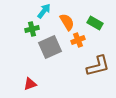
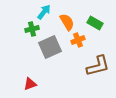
cyan arrow: moved 1 px down
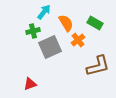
orange semicircle: moved 1 px left, 1 px down
green cross: moved 1 px right, 2 px down
orange cross: rotated 16 degrees counterclockwise
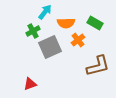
cyan arrow: moved 1 px right
orange semicircle: rotated 120 degrees clockwise
green cross: rotated 16 degrees counterclockwise
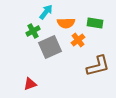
cyan arrow: moved 1 px right
green rectangle: rotated 21 degrees counterclockwise
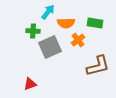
cyan arrow: moved 2 px right
green cross: rotated 32 degrees clockwise
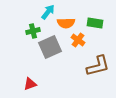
green cross: rotated 16 degrees counterclockwise
orange cross: rotated 16 degrees counterclockwise
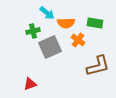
cyan arrow: moved 1 px left, 1 px down; rotated 91 degrees clockwise
